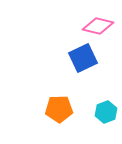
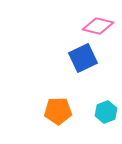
orange pentagon: moved 1 px left, 2 px down
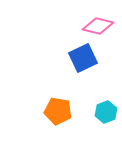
orange pentagon: rotated 12 degrees clockwise
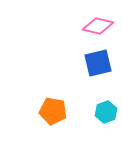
blue square: moved 15 px right, 5 px down; rotated 12 degrees clockwise
orange pentagon: moved 5 px left
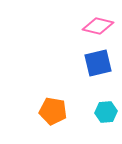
cyan hexagon: rotated 15 degrees clockwise
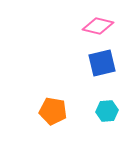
blue square: moved 4 px right
cyan hexagon: moved 1 px right, 1 px up
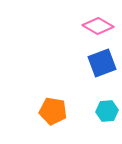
pink diamond: rotated 16 degrees clockwise
blue square: rotated 8 degrees counterclockwise
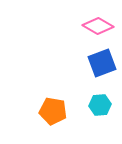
cyan hexagon: moved 7 px left, 6 px up
